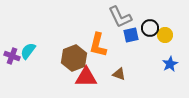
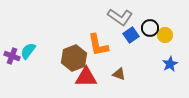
gray L-shape: rotated 30 degrees counterclockwise
blue square: rotated 21 degrees counterclockwise
orange L-shape: rotated 25 degrees counterclockwise
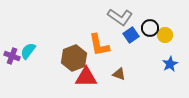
orange L-shape: moved 1 px right
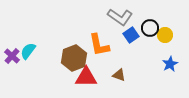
purple cross: rotated 21 degrees clockwise
brown triangle: moved 1 px down
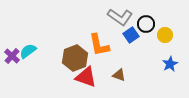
black circle: moved 4 px left, 4 px up
cyan semicircle: rotated 18 degrees clockwise
brown hexagon: moved 1 px right
red triangle: rotated 20 degrees clockwise
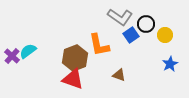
red triangle: moved 13 px left, 2 px down
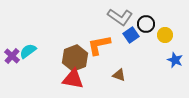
orange L-shape: rotated 90 degrees clockwise
blue star: moved 5 px right, 4 px up; rotated 21 degrees counterclockwise
red triangle: rotated 10 degrees counterclockwise
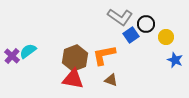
yellow circle: moved 1 px right, 2 px down
orange L-shape: moved 5 px right, 10 px down
brown triangle: moved 8 px left, 5 px down
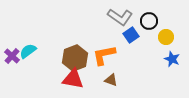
black circle: moved 3 px right, 3 px up
blue star: moved 3 px left, 1 px up
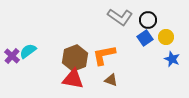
black circle: moved 1 px left, 1 px up
blue square: moved 14 px right, 3 px down
